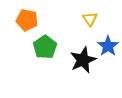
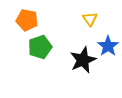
green pentagon: moved 5 px left; rotated 15 degrees clockwise
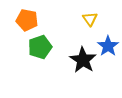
black star: rotated 16 degrees counterclockwise
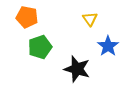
orange pentagon: moved 3 px up
black star: moved 6 px left, 9 px down; rotated 16 degrees counterclockwise
